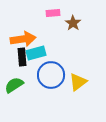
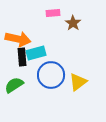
orange arrow: moved 5 px left; rotated 20 degrees clockwise
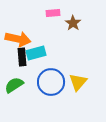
blue circle: moved 7 px down
yellow triangle: rotated 12 degrees counterclockwise
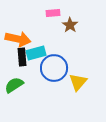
brown star: moved 3 px left, 2 px down
blue circle: moved 3 px right, 14 px up
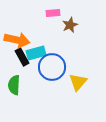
brown star: rotated 14 degrees clockwise
orange arrow: moved 1 px left, 1 px down
black rectangle: rotated 24 degrees counterclockwise
blue circle: moved 2 px left, 1 px up
green semicircle: rotated 54 degrees counterclockwise
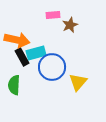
pink rectangle: moved 2 px down
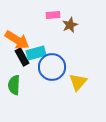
orange arrow: rotated 20 degrees clockwise
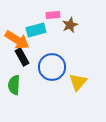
cyan rectangle: moved 23 px up
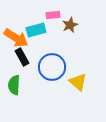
orange arrow: moved 1 px left, 2 px up
yellow triangle: rotated 30 degrees counterclockwise
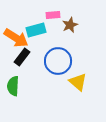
black rectangle: rotated 66 degrees clockwise
blue circle: moved 6 px right, 6 px up
green semicircle: moved 1 px left, 1 px down
